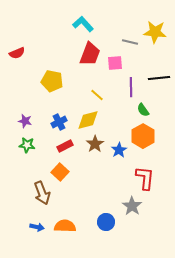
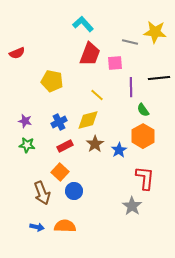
blue circle: moved 32 px left, 31 px up
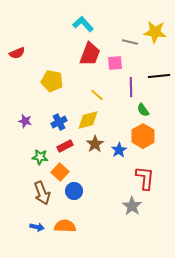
black line: moved 2 px up
green star: moved 13 px right, 12 px down
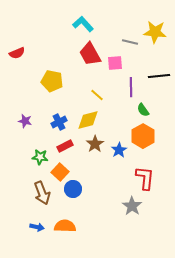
red trapezoid: rotated 130 degrees clockwise
blue circle: moved 1 px left, 2 px up
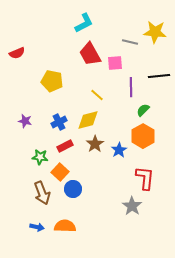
cyan L-shape: moved 1 px right, 1 px up; rotated 105 degrees clockwise
green semicircle: rotated 80 degrees clockwise
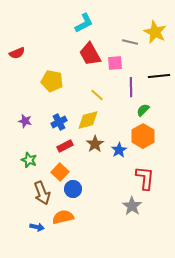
yellow star: rotated 20 degrees clockwise
green star: moved 11 px left, 3 px down; rotated 14 degrees clockwise
orange semicircle: moved 2 px left, 9 px up; rotated 15 degrees counterclockwise
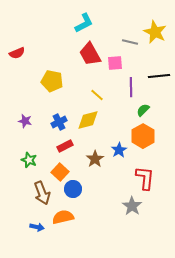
brown star: moved 15 px down
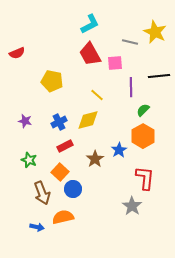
cyan L-shape: moved 6 px right, 1 px down
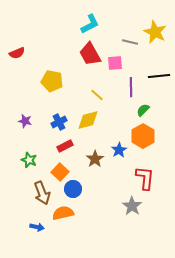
orange semicircle: moved 4 px up
